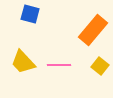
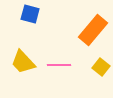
yellow square: moved 1 px right, 1 px down
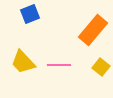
blue square: rotated 36 degrees counterclockwise
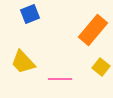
pink line: moved 1 px right, 14 px down
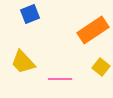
orange rectangle: rotated 16 degrees clockwise
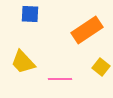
blue square: rotated 24 degrees clockwise
orange rectangle: moved 6 px left
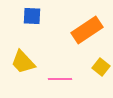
blue square: moved 2 px right, 2 px down
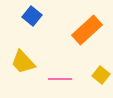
blue square: rotated 36 degrees clockwise
orange rectangle: rotated 8 degrees counterclockwise
yellow square: moved 8 px down
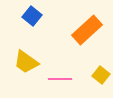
yellow trapezoid: moved 3 px right; rotated 12 degrees counterclockwise
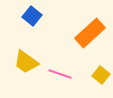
orange rectangle: moved 3 px right, 3 px down
pink line: moved 5 px up; rotated 20 degrees clockwise
